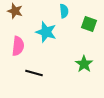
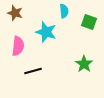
brown star: moved 2 px down
green square: moved 2 px up
black line: moved 1 px left, 2 px up; rotated 30 degrees counterclockwise
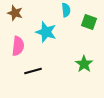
cyan semicircle: moved 2 px right, 1 px up
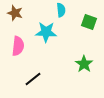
cyan semicircle: moved 5 px left
cyan star: rotated 15 degrees counterclockwise
black line: moved 8 px down; rotated 24 degrees counterclockwise
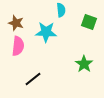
brown star: moved 1 px right, 10 px down
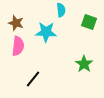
black line: rotated 12 degrees counterclockwise
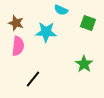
cyan semicircle: rotated 120 degrees clockwise
green square: moved 1 px left, 1 px down
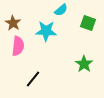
cyan semicircle: rotated 64 degrees counterclockwise
brown star: moved 3 px left; rotated 14 degrees clockwise
cyan star: moved 1 px up
